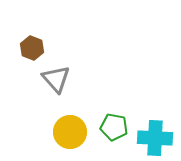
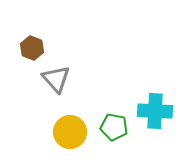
cyan cross: moved 27 px up
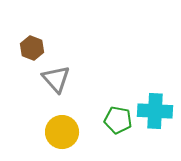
green pentagon: moved 4 px right, 7 px up
yellow circle: moved 8 px left
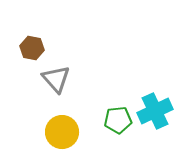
brown hexagon: rotated 10 degrees counterclockwise
cyan cross: rotated 28 degrees counterclockwise
green pentagon: rotated 16 degrees counterclockwise
